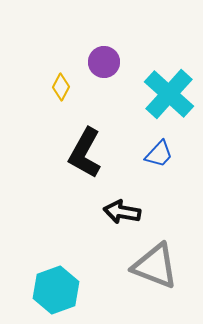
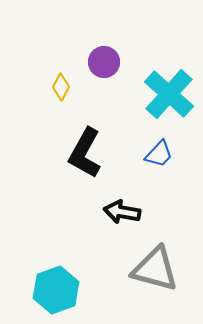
gray triangle: moved 3 px down; rotated 6 degrees counterclockwise
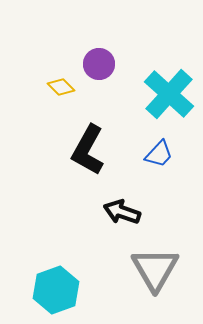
purple circle: moved 5 px left, 2 px down
yellow diamond: rotated 72 degrees counterclockwise
black L-shape: moved 3 px right, 3 px up
black arrow: rotated 9 degrees clockwise
gray triangle: rotated 45 degrees clockwise
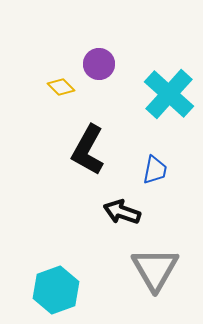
blue trapezoid: moved 4 px left, 16 px down; rotated 32 degrees counterclockwise
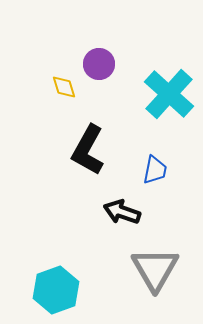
yellow diamond: moved 3 px right; rotated 28 degrees clockwise
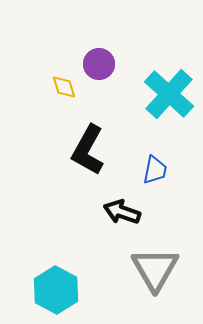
cyan hexagon: rotated 12 degrees counterclockwise
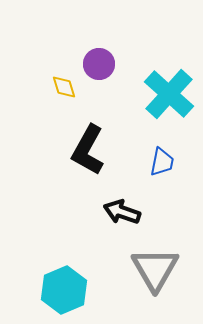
blue trapezoid: moved 7 px right, 8 px up
cyan hexagon: moved 8 px right; rotated 9 degrees clockwise
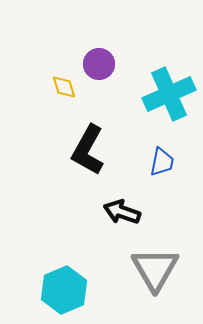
cyan cross: rotated 24 degrees clockwise
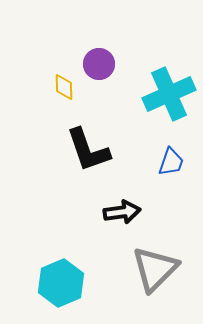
yellow diamond: rotated 16 degrees clockwise
black L-shape: rotated 48 degrees counterclockwise
blue trapezoid: moved 9 px right; rotated 8 degrees clockwise
black arrow: rotated 153 degrees clockwise
gray triangle: rotated 15 degrees clockwise
cyan hexagon: moved 3 px left, 7 px up
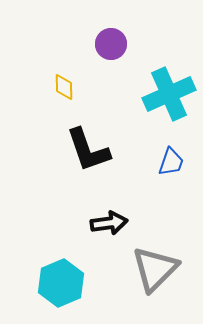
purple circle: moved 12 px right, 20 px up
black arrow: moved 13 px left, 11 px down
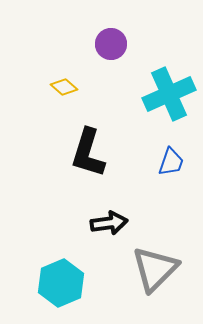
yellow diamond: rotated 48 degrees counterclockwise
black L-shape: moved 3 px down; rotated 36 degrees clockwise
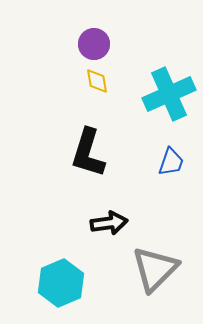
purple circle: moved 17 px left
yellow diamond: moved 33 px right, 6 px up; rotated 40 degrees clockwise
